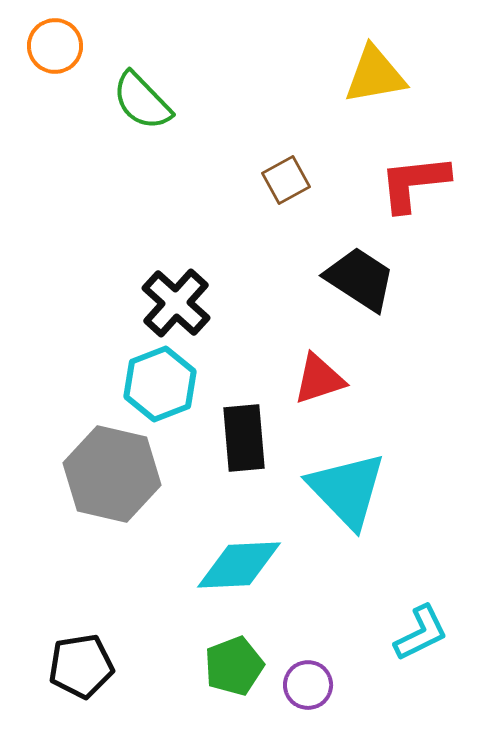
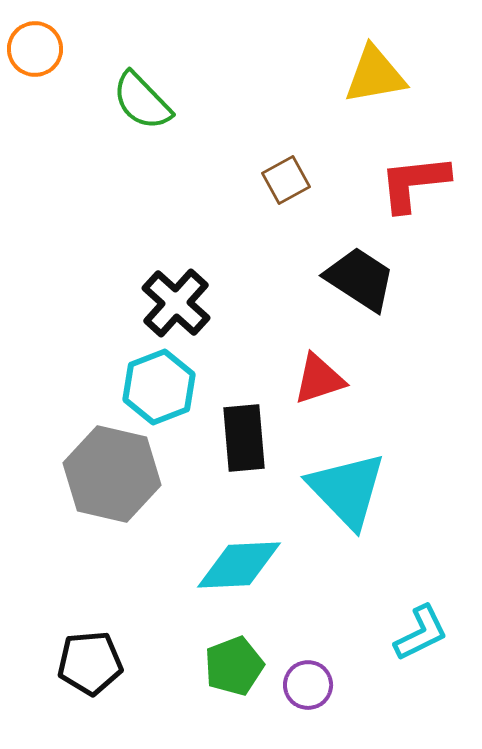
orange circle: moved 20 px left, 3 px down
cyan hexagon: moved 1 px left, 3 px down
black pentagon: moved 9 px right, 3 px up; rotated 4 degrees clockwise
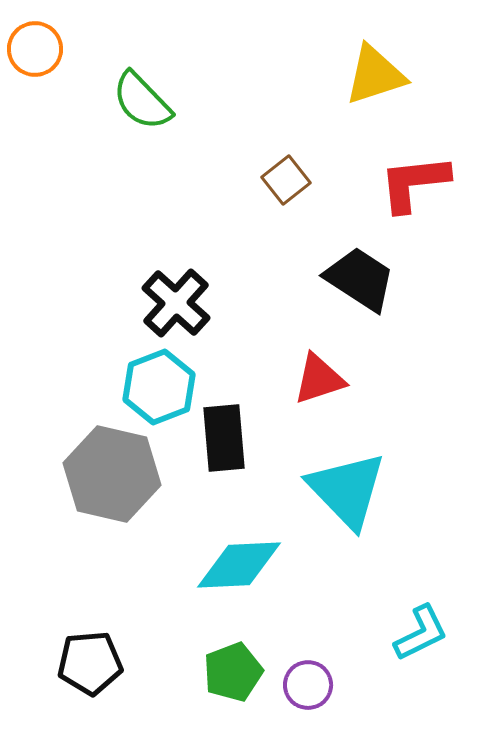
yellow triangle: rotated 8 degrees counterclockwise
brown square: rotated 9 degrees counterclockwise
black rectangle: moved 20 px left
green pentagon: moved 1 px left, 6 px down
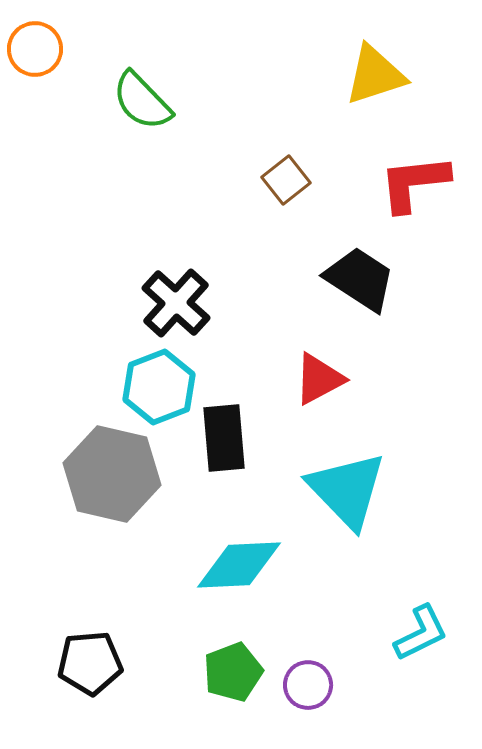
red triangle: rotated 10 degrees counterclockwise
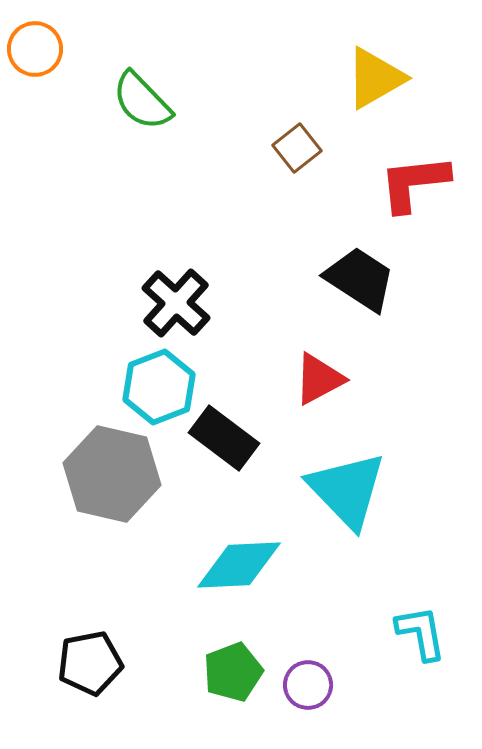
yellow triangle: moved 3 px down; rotated 12 degrees counterclockwise
brown square: moved 11 px right, 32 px up
black rectangle: rotated 48 degrees counterclockwise
cyan L-shape: rotated 74 degrees counterclockwise
black pentagon: rotated 6 degrees counterclockwise
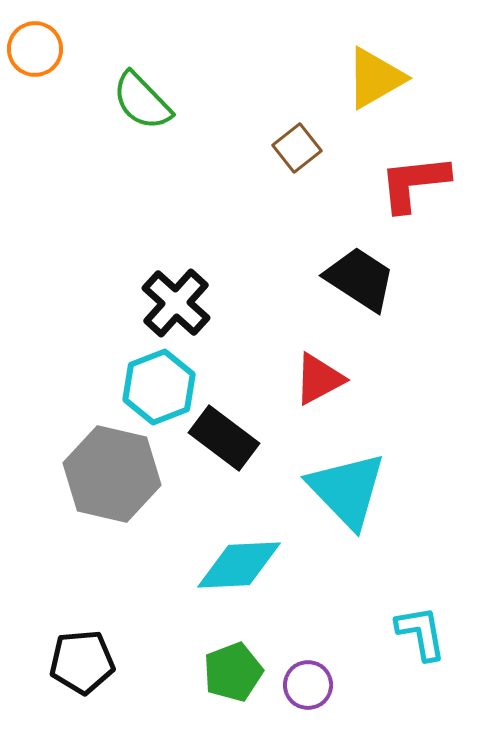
black pentagon: moved 8 px left, 1 px up; rotated 6 degrees clockwise
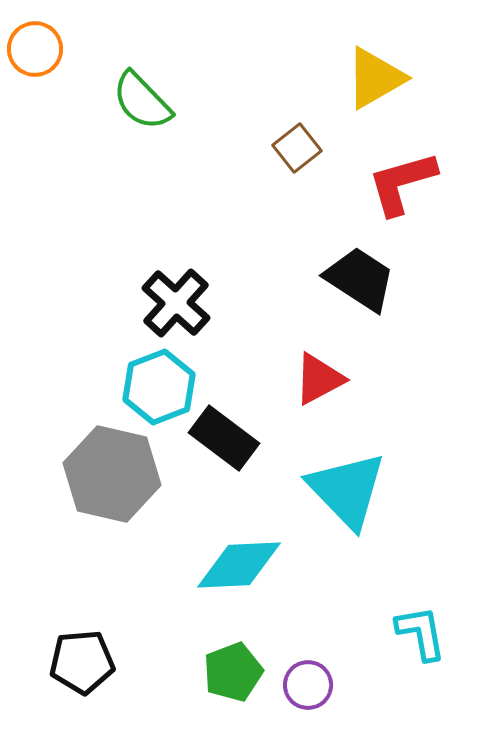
red L-shape: moved 12 px left; rotated 10 degrees counterclockwise
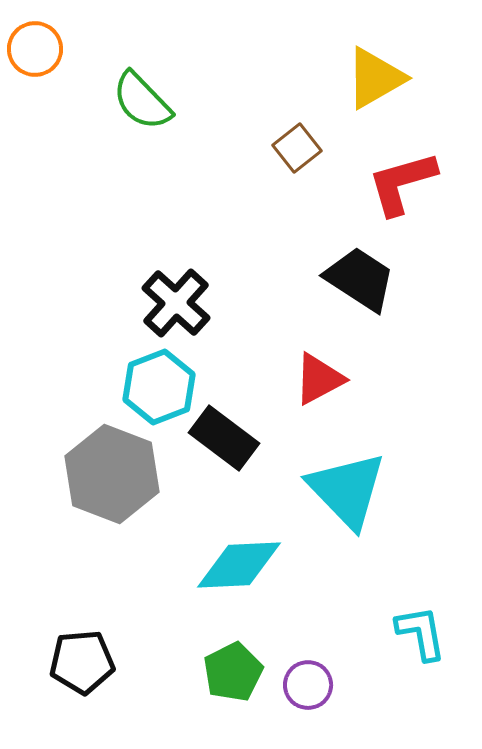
gray hexagon: rotated 8 degrees clockwise
green pentagon: rotated 6 degrees counterclockwise
